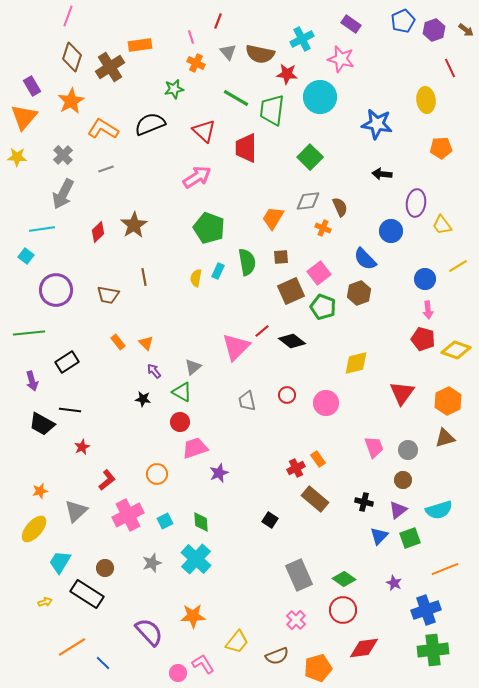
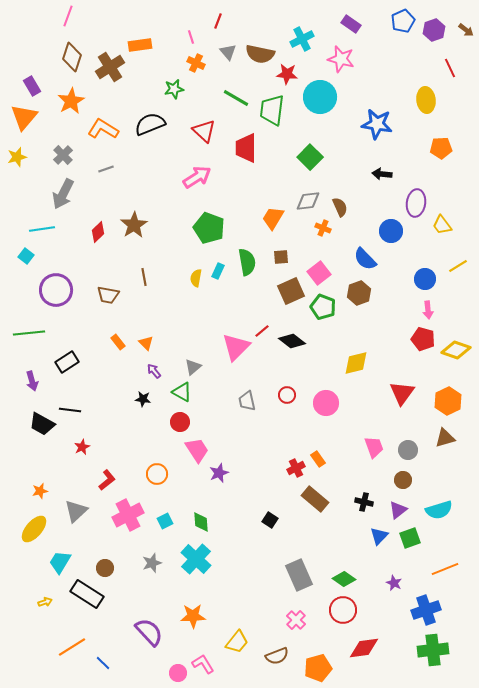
yellow star at (17, 157): rotated 18 degrees counterclockwise
pink trapezoid at (195, 448): moved 2 px right, 2 px down; rotated 76 degrees clockwise
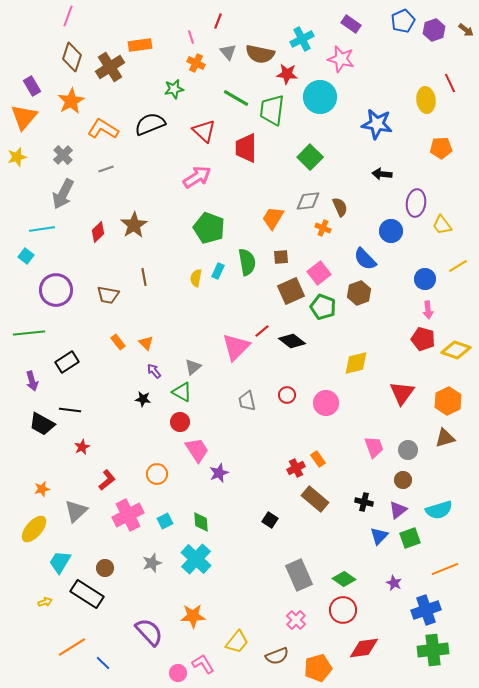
red line at (450, 68): moved 15 px down
orange star at (40, 491): moved 2 px right, 2 px up
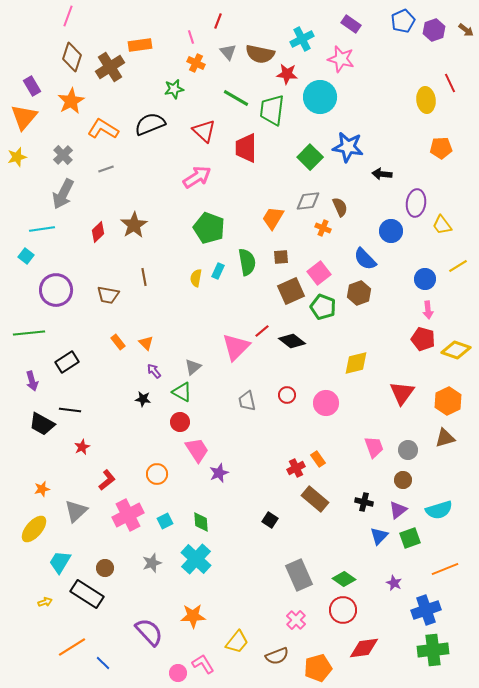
blue star at (377, 124): moved 29 px left, 23 px down
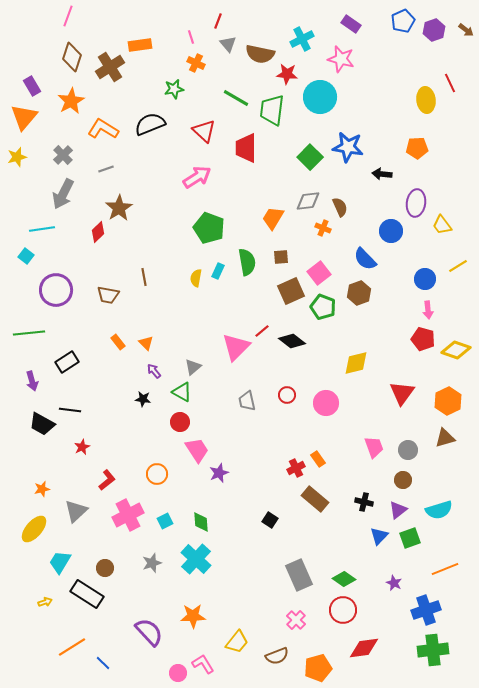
gray triangle at (228, 52): moved 8 px up
orange pentagon at (441, 148): moved 24 px left
brown star at (134, 225): moved 15 px left, 17 px up
